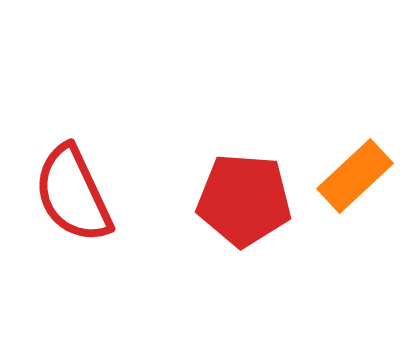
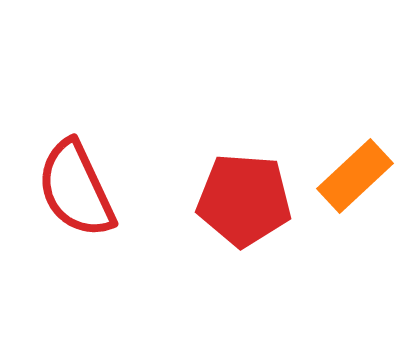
red semicircle: moved 3 px right, 5 px up
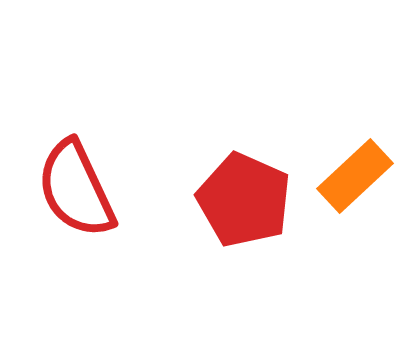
red pentagon: rotated 20 degrees clockwise
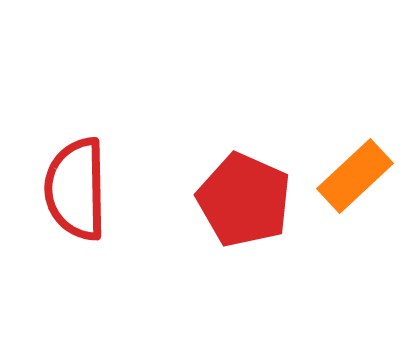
red semicircle: rotated 24 degrees clockwise
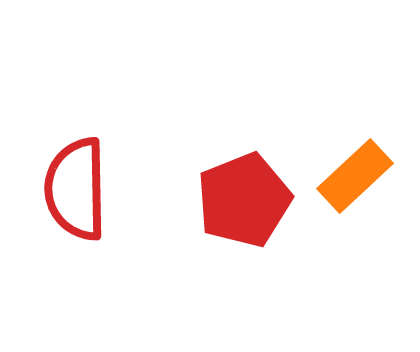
red pentagon: rotated 26 degrees clockwise
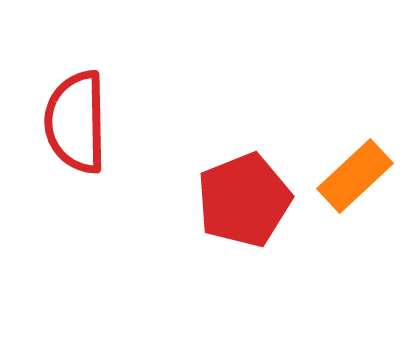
red semicircle: moved 67 px up
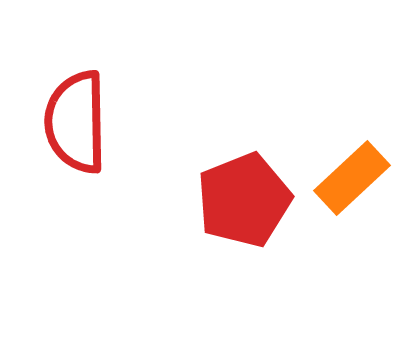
orange rectangle: moved 3 px left, 2 px down
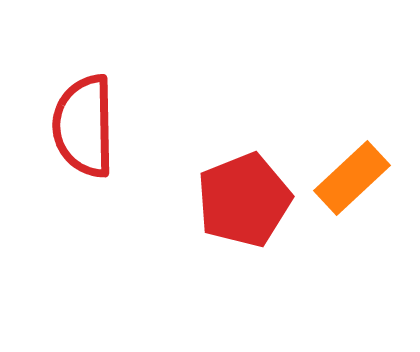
red semicircle: moved 8 px right, 4 px down
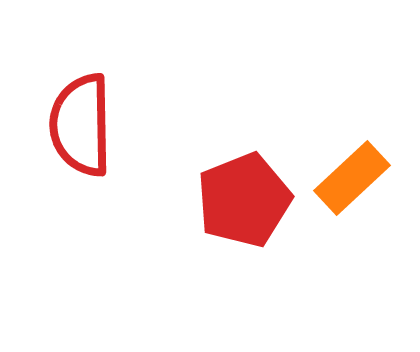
red semicircle: moved 3 px left, 1 px up
